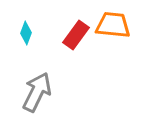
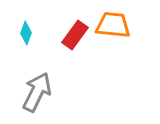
red rectangle: moved 1 px left
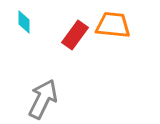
cyan diamond: moved 2 px left, 11 px up; rotated 20 degrees counterclockwise
gray arrow: moved 6 px right, 7 px down
